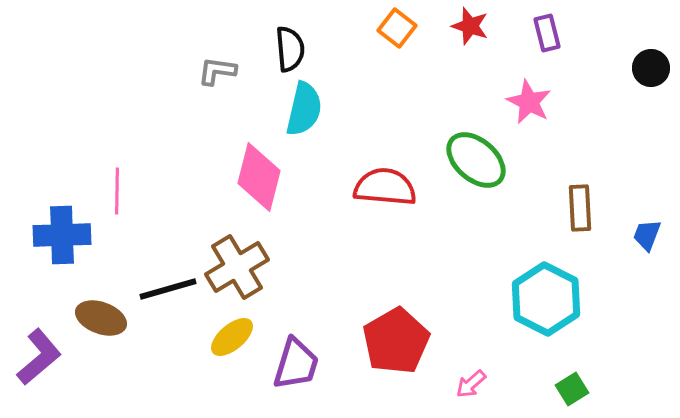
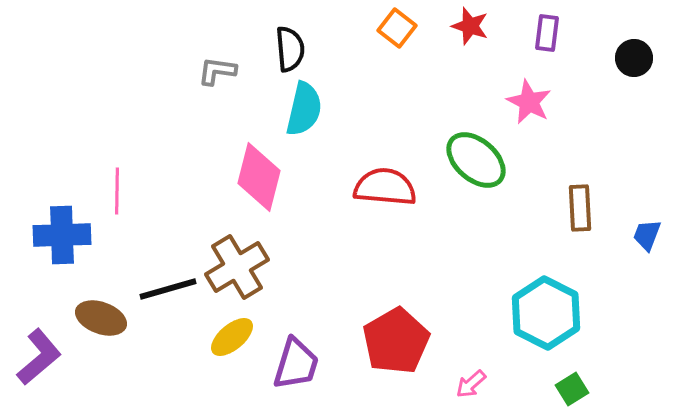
purple rectangle: rotated 21 degrees clockwise
black circle: moved 17 px left, 10 px up
cyan hexagon: moved 14 px down
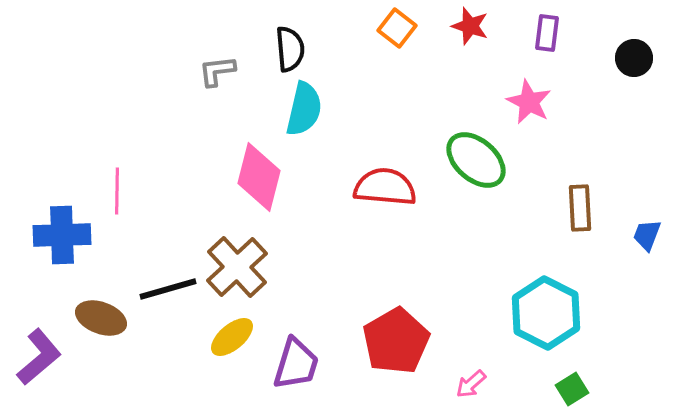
gray L-shape: rotated 15 degrees counterclockwise
brown cross: rotated 12 degrees counterclockwise
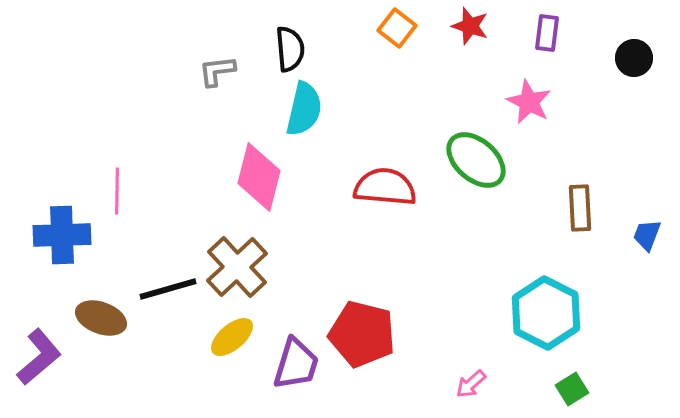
red pentagon: moved 34 px left, 7 px up; rotated 28 degrees counterclockwise
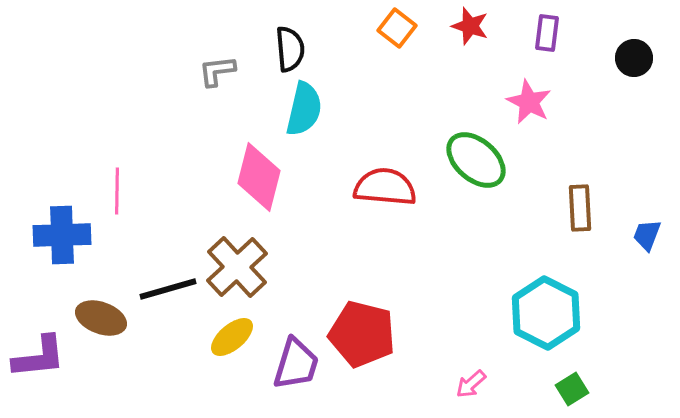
purple L-shape: rotated 34 degrees clockwise
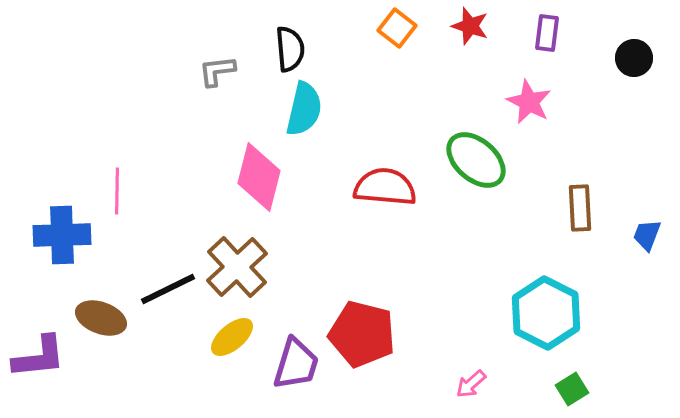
black line: rotated 10 degrees counterclockwise
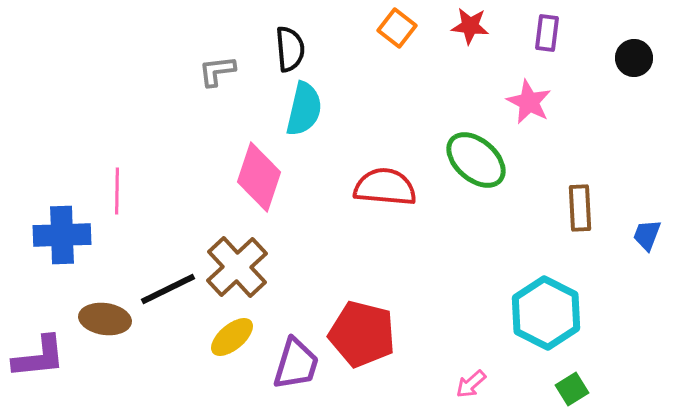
red star: rotated 12 degrees counterclockwise
pink diamond: rotated 4 degrees clockwise
brown ellipse: moved 4 px right, 1 px down; rotated 12 degrees counterclockwise
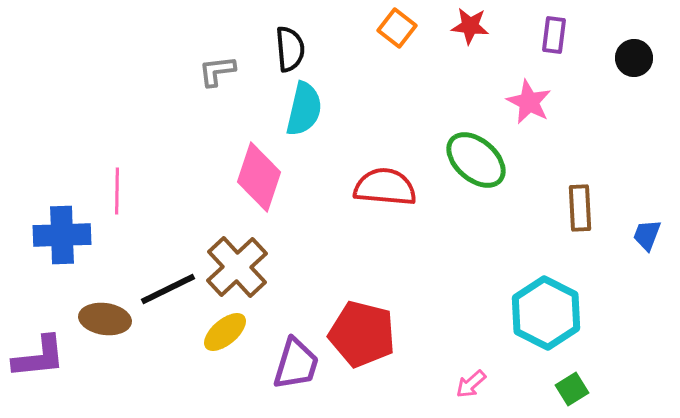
purple rectangle: moved 7 px right, 2 px down
yellow ellipse: moved 7 px left, 5 px up
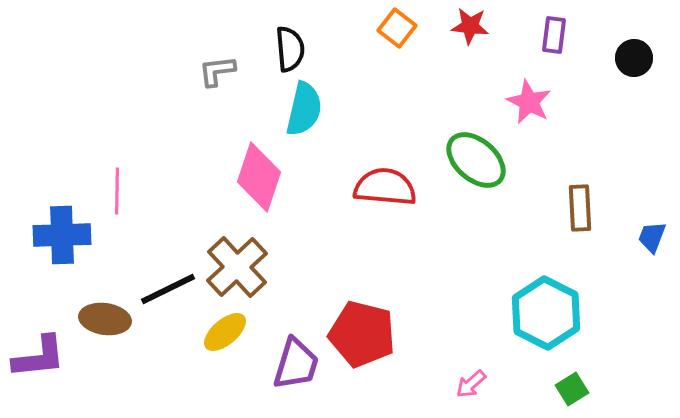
blue trapezoid: moved 5 px right, 2 px down
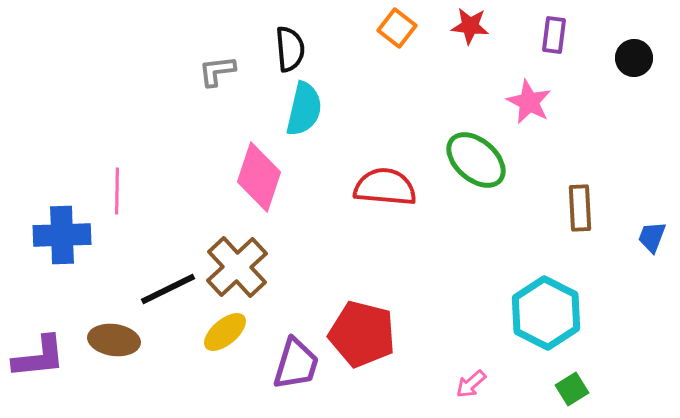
brown ellipse: moved 9 px right, 21 px down
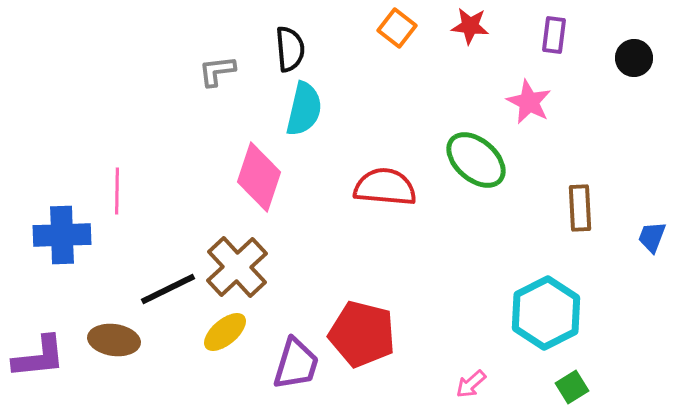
cyan hexagon: rotated 6 degrees clockwise
green square: moved 2 px up
